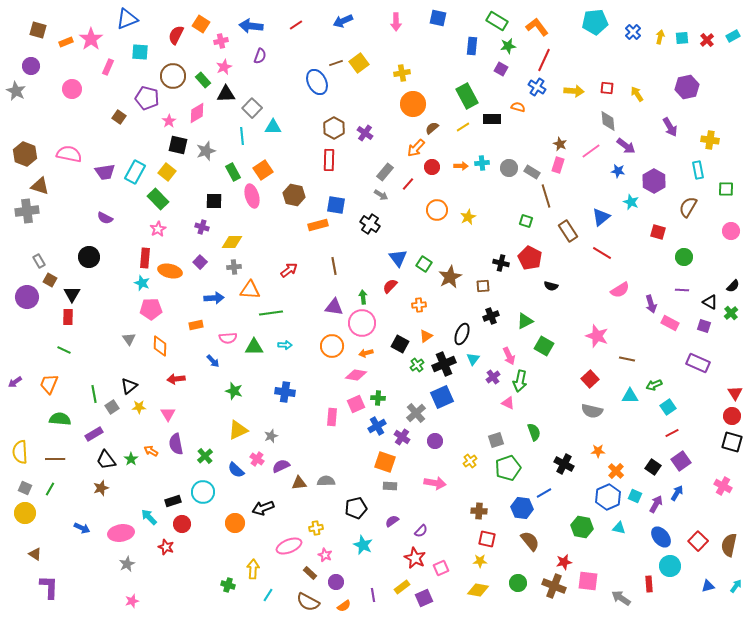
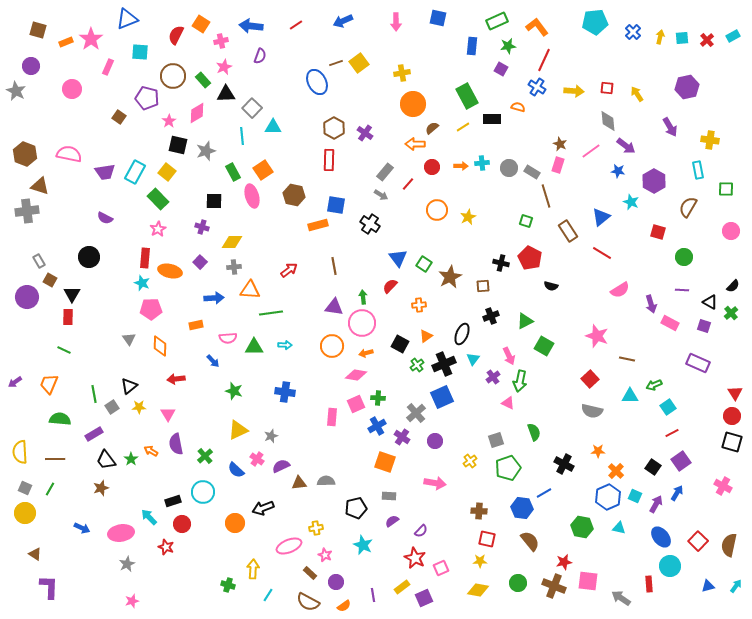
green rectangle at (497, 21): rotated 55 degrees counterclockwise
orange arrow at (416, 148): moved 1 px left, 4 px up; rotated 48 degrees clockwise
gray rectangle at (390, 486): moved 1 px left, 10 px down
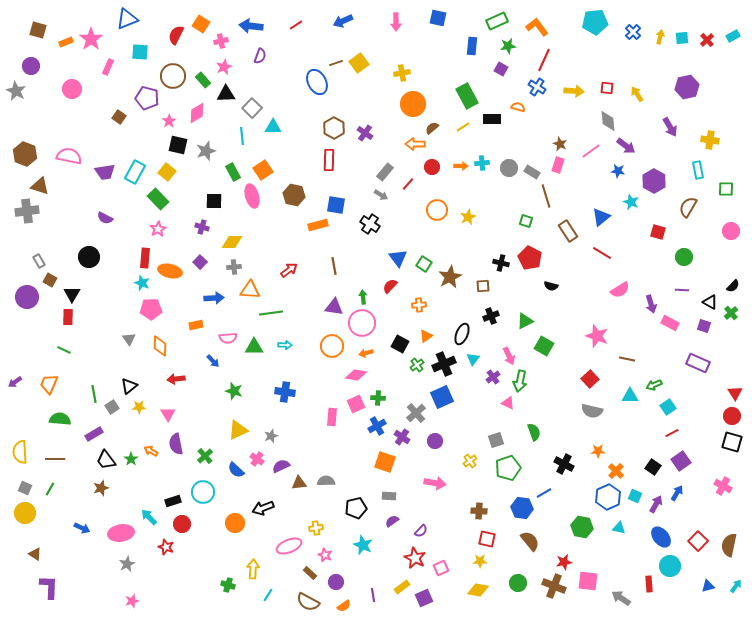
pink semicircle at (69, 154): moved 2 px down
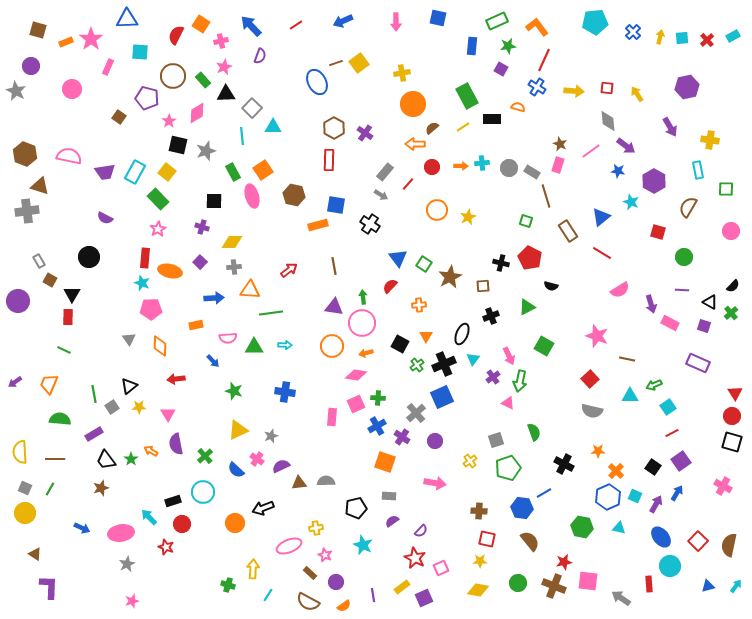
blue triangle at (127, 19): rotated 20 degrees clockwise
blue arrow at (251, 26): rotated 40 degrees clockwise
purple circle at (27, 297): moved 9 px left, 4 px down
green triangle at (525, 321): moved 2 px right, 14 px up
orange triangle at (426, 336): rotated 24 degrees counterclockwise
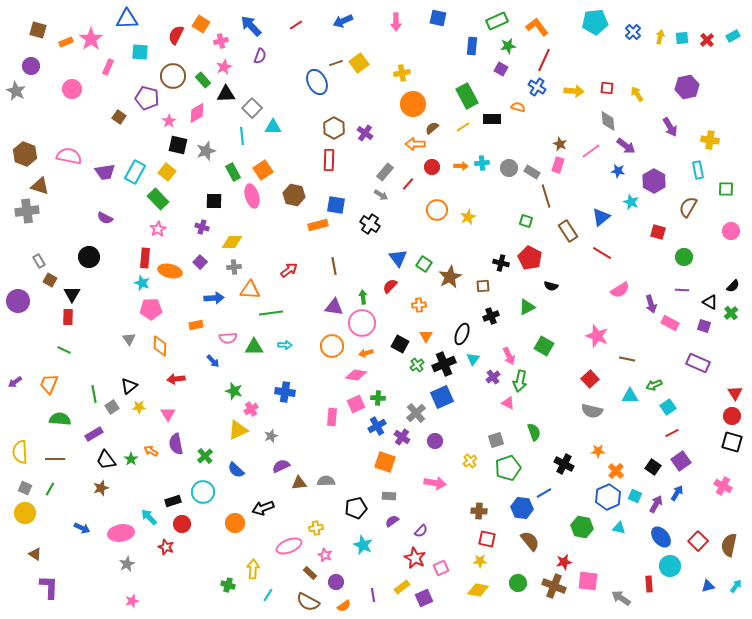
pink cross at (257, 459): moved 6 px left, 50 px up; rotated 24 degrees clockwise
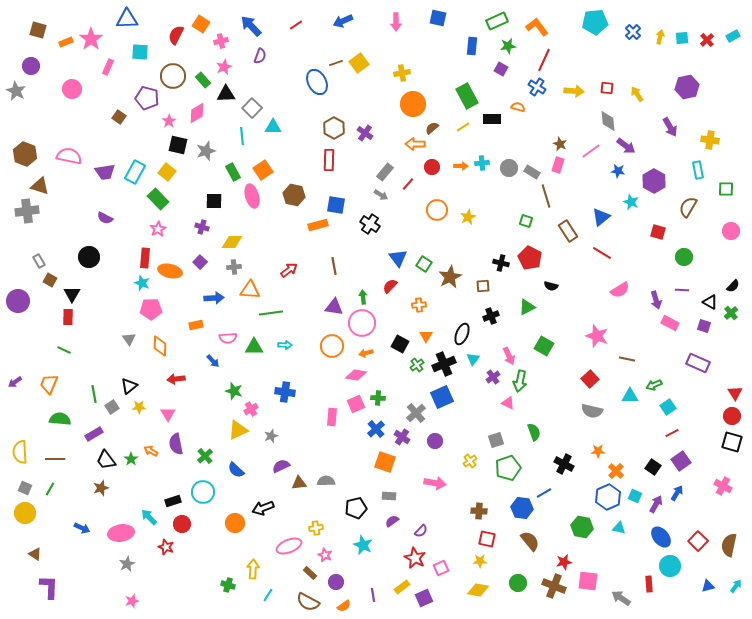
purple arrow at (651, 304): moved 5 px right, 4 px up
blue cross at (377, 426): moved 1 px left, 3 px down; rotated 12 degrees counterclockwise
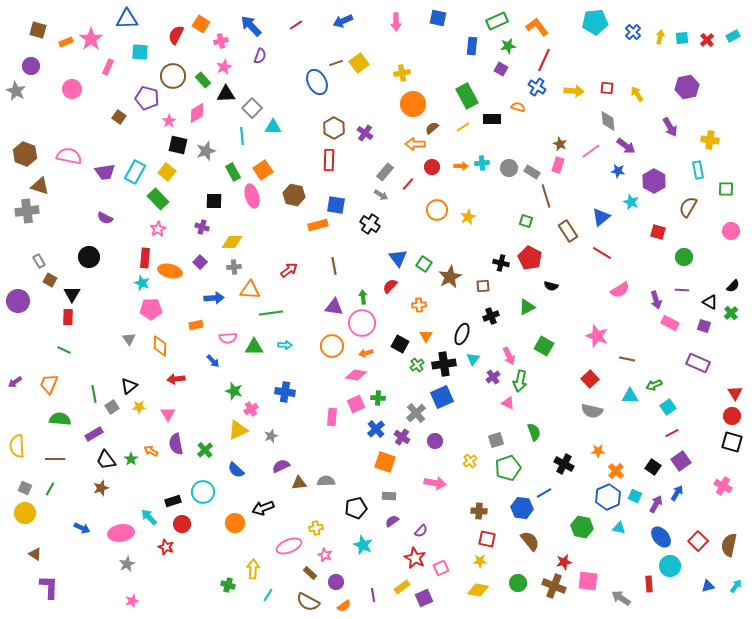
black cross at (444, 364): rotated 15 degrees clockwise
yellow semicircle at (20, 452): moved 3 px left, 6 px up
green cross at (205, 456): moved 6 px up
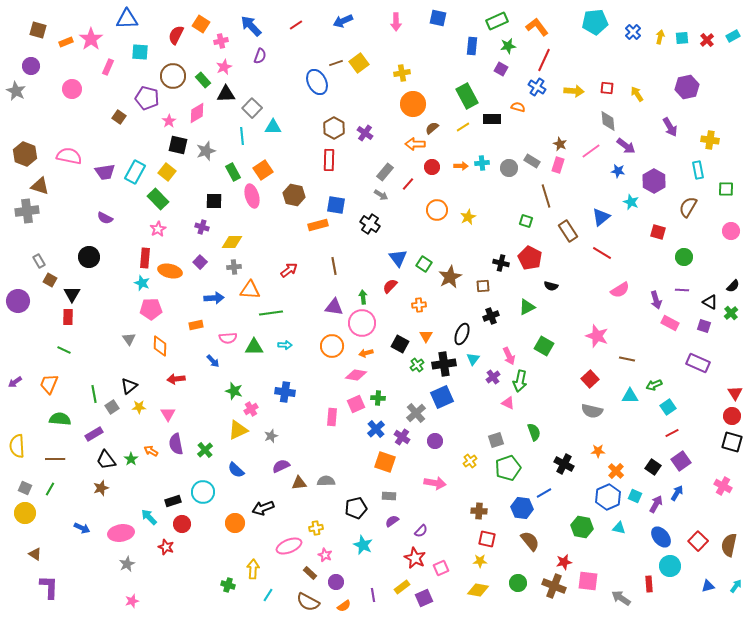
gray rectangle at (532, 172): moved 11 px up
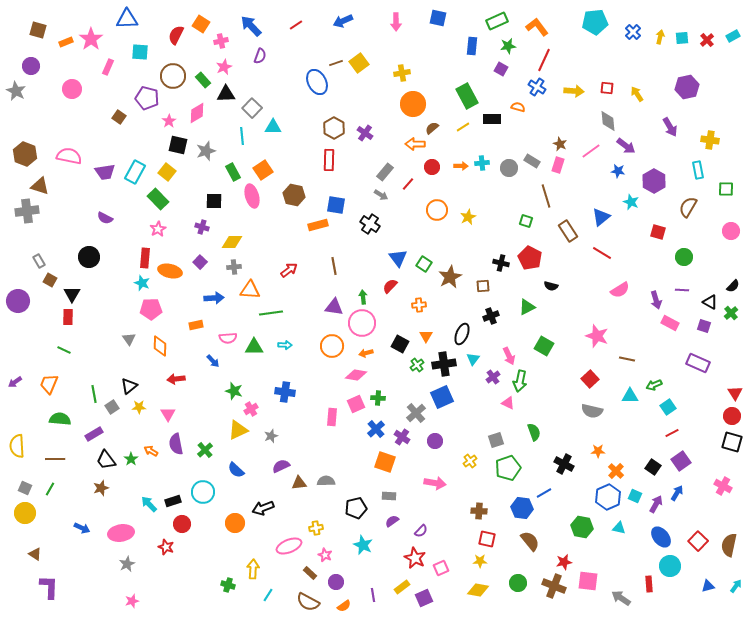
cyan arrow at (149, 517): moved 13 px up
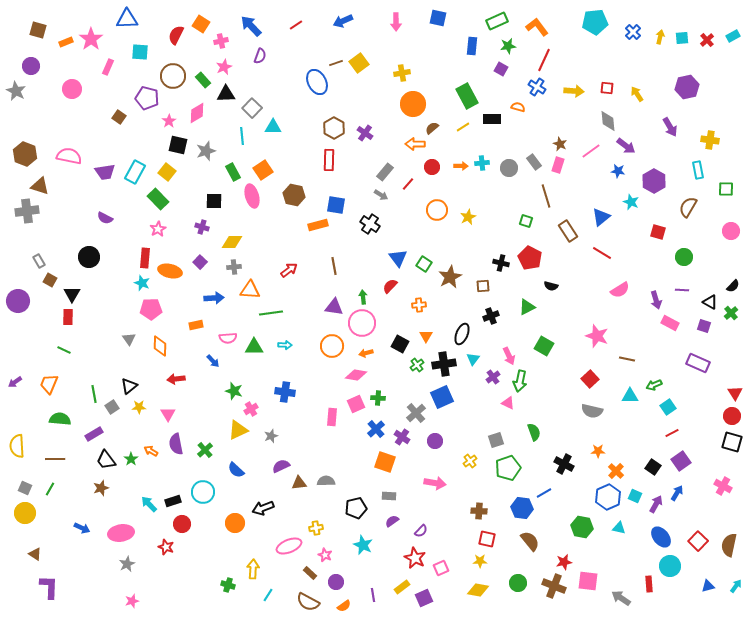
gray rectangle at (532, 161): moved 2 px right, 1 px down; rotated 21 degrees clockwise
